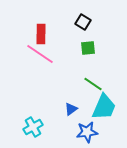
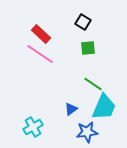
red rectangle: rotated 48 degrees counterclockwise
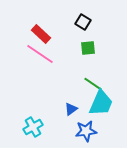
cyan trapezoid: moved 3 px left, 4 px up
blue star: moved 1 px left, 1 px up
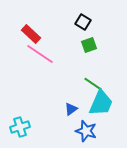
red rectangle: moved 10 px left
green square: moved 1 px right, 3 px up; rotated 14 degrees counterclockwise
cyan cross: moved 13 px left; rotated 12 degrees clockwise
blue star: rotated 25 degrees clockwise
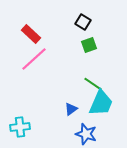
pink line: moved 6 px left, 5 px down; rotated 76 degrees counterclockwise
cyan cross: rotated 12 degrees clockwise
blue star: moved 3 px down
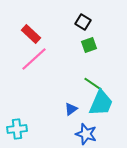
cyan cross: moved 3 px left, 2 px down
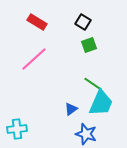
red rectangle: moved 6 px right, 12 px up; rotated 12 degrees counterclockwise
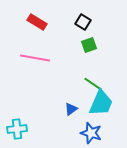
pink line: moved 1 px right, 1 px up; rotated 52 degrees clockwise
blue star: moved 5 px right, 1 px up
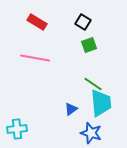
cyan trapezoid: rotated 28 degrees counterclockwise
